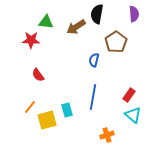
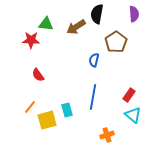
green triangle: moved 2 px down
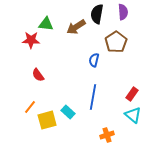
purple semicircle: moved 11 px left, 2 px up
red rectangle: moved 3 px right, 1 px up
cyan rectangle: moved 1 px right, 2 px down; rotated 32 degrees counterclockwise
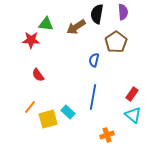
yellow square: moved 1 px right, 1 px up
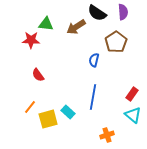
black semicircle: moved 1 px up; rotated 66 degrees counterclockwise
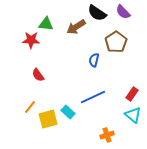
purple semicircle: rotated 140 degrees clockwise
blue line: rotated 55 degrees clockwise
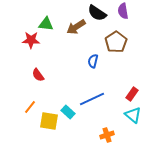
purple semicircle: moved 1 px up; rotated 35 degrees clockwise
blue semicircle: moved 1 px left, 1 px down
blue line: moved 1 px left, 2 px down
yellow square: moved 1 px right, 2 px down; rotated 24 degrees clockwise
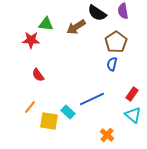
blue semicircle: moved 19 px right, 3 px down
orange cross: rotated 32 degrees counterclockwise
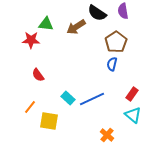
cyan rectangle: moved 14 px up
